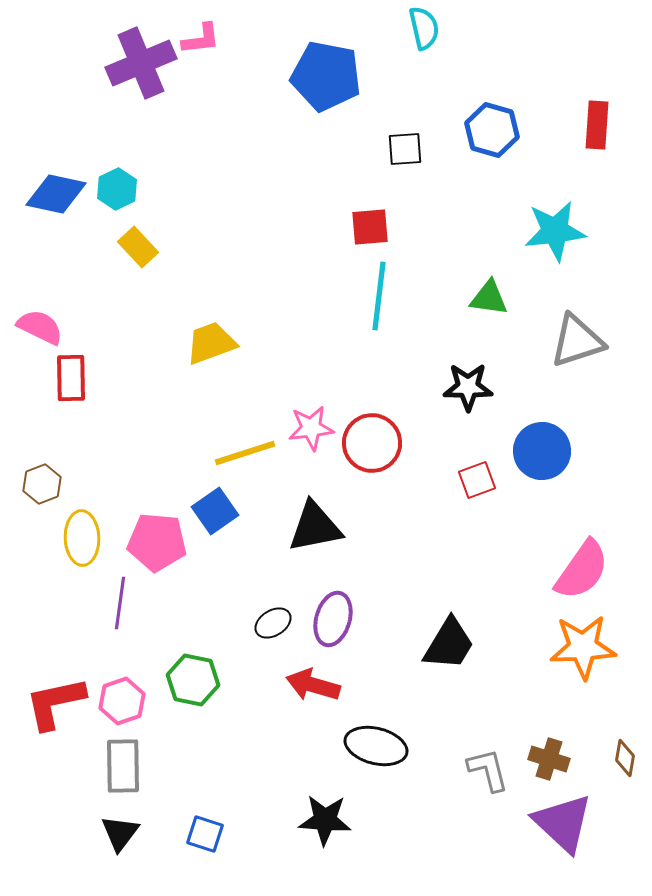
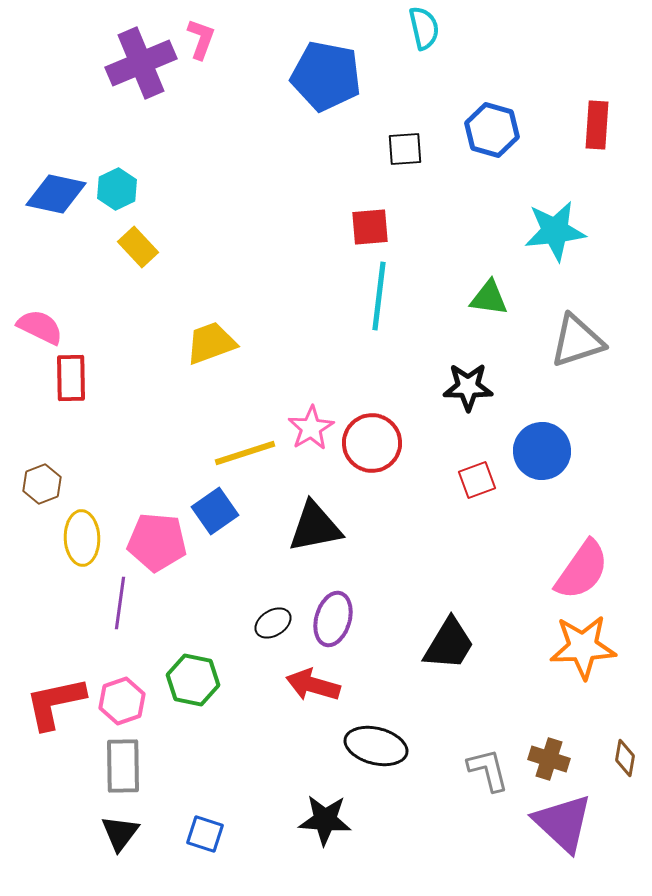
pink L-shape at (201, 39): rotated 63 degrees counterclockwise
pink star at (311, 428): rotated 24 degrees counterclockwise
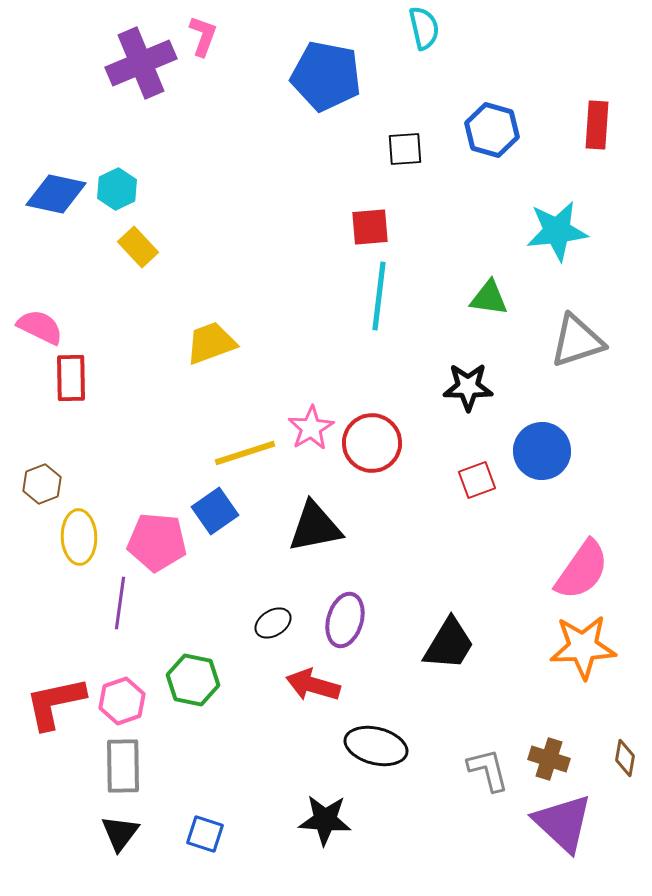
pink L-shape at (201, 39): moved 2 px right, 3 px up
cyan star at (555, 231): moved 2 px right
yellow ellipse at (82, 538): moved 3 px left, 1 px up
purple ellipse at (333, 619): moved 12 px right, 1 px down
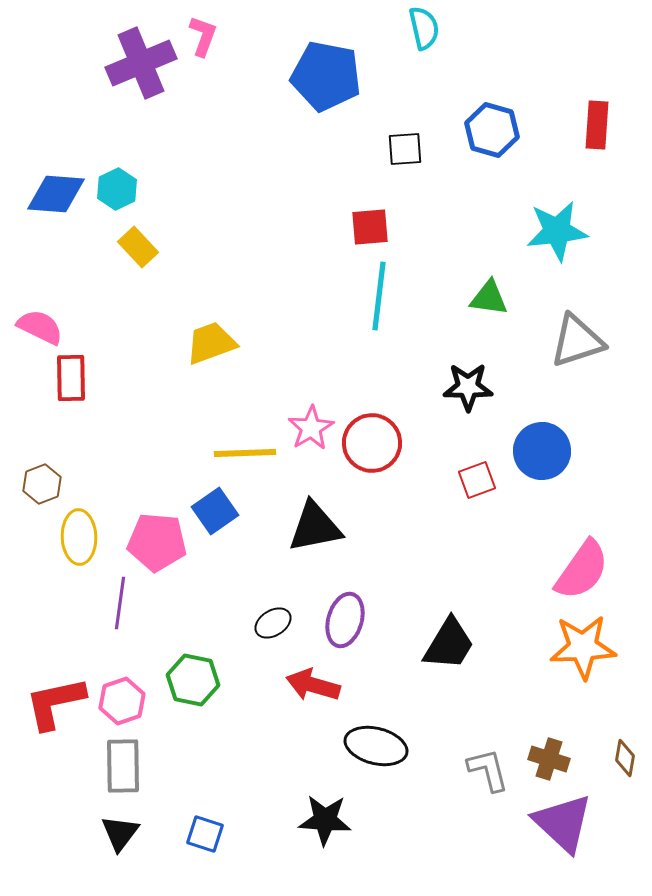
blue diamond at (56, 194): rotated 8 degrees counterclockwise
yellow line at (245, 453): rotated 16 degrees clockwise
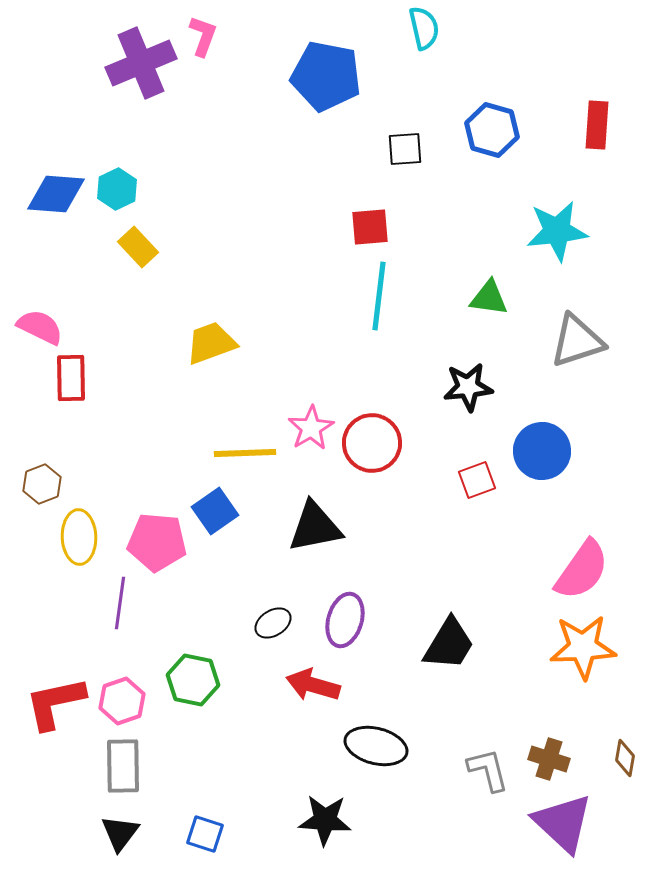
black star at (468, 387): rotated 6 degrees counterclockwise
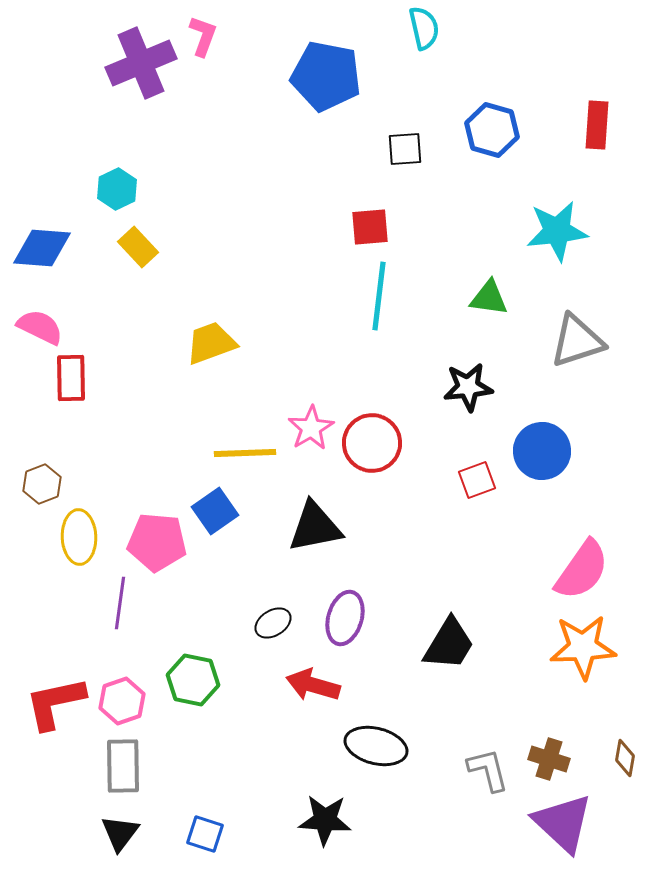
blue diamond at (56, 194): moved 14 px left, 54 px down
purple ellipse at (345, 620): moved 2 px up
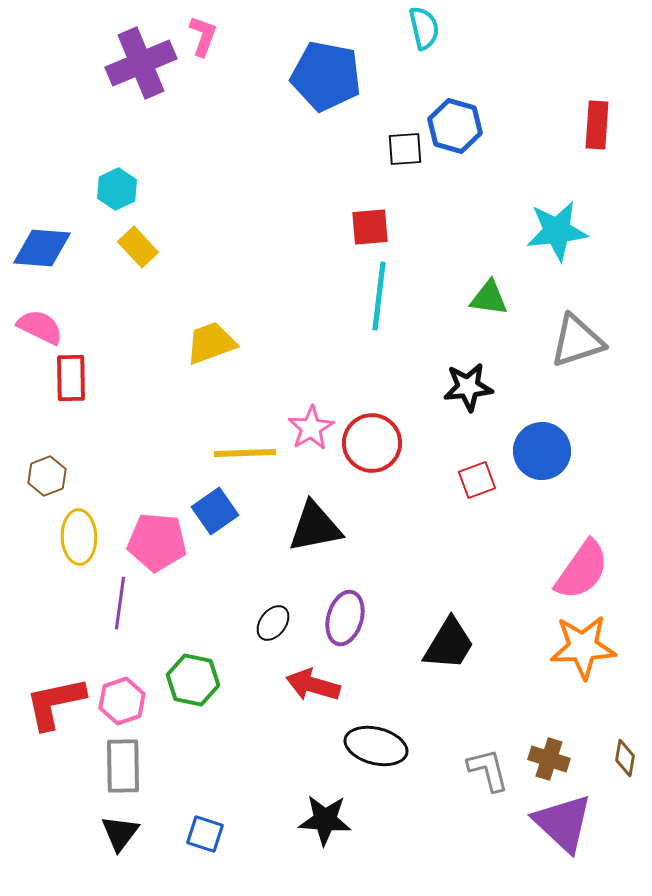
blue hexagon at (492, 130): moved 37 px left, 4 px up
brown hexagon at (42, 484): moved 5 px right, 8 px up
black ellipse at (273, 623): rotated 21 degrees counterclockwise
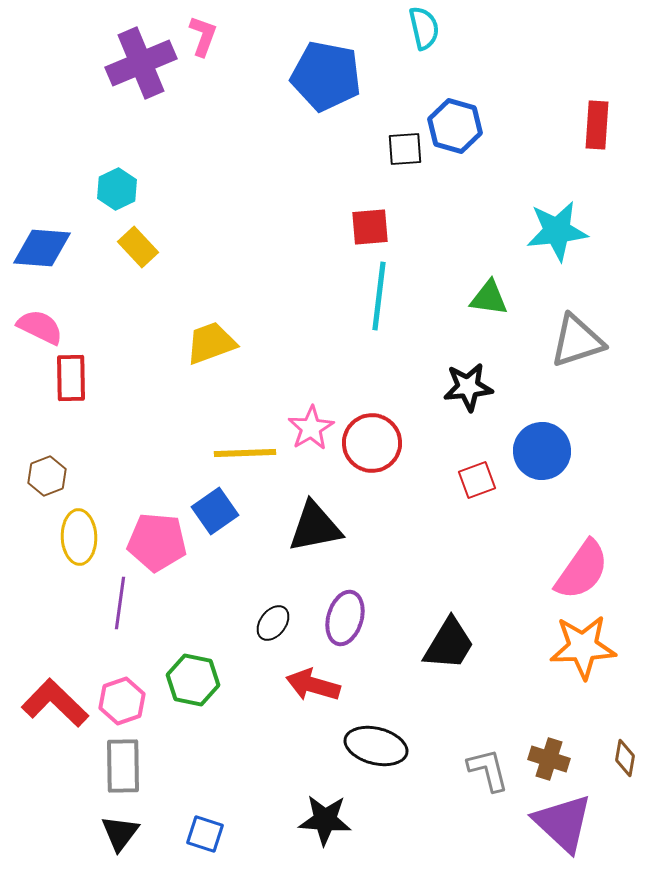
red L-shape at (55, 703): rotated 56 degrees clockwise
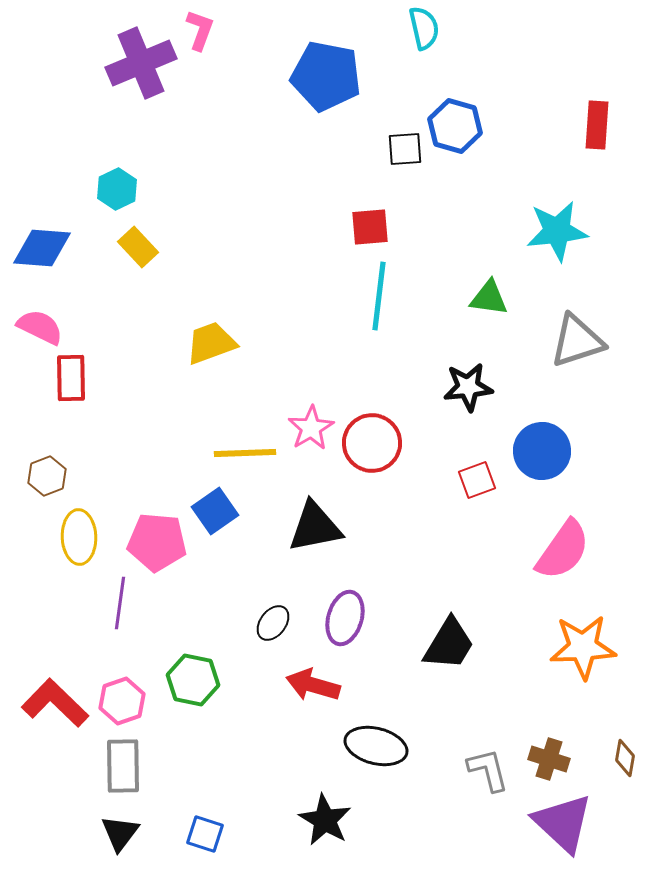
pink L-shape at (203, 36): moved 3 px left, 6 px up
pink semicircle at (582, 570): moved 19 px left, 20 px up
black star at (325, 820): rotated 26 degrees clockwise
